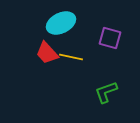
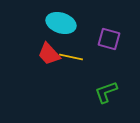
cyan ellipse: rotated 44 degrees clockwise
purple square: moved 1 px left, 1 px down
red trapezoid: moved 2 px right, 1 px down
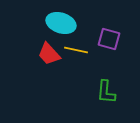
yellow line: moved 5 px right, 7 px up
green L-shape: rotated 65 degrees counterclockwise
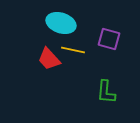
yellow line: moved 3 px left
red trapezoid: moved 5 px down
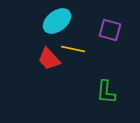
cyan ellipse: moved 4 px left, 2 px up; rotated 56 degrees counterclockwise
purple square: moved 1 px right, 9 px up
yellow line: moved 1 px up
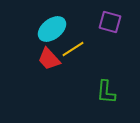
cyan ellipse: moved 5 px left, 8 px down
purple square: moved 8 px up
yellow line: rotated 45 degrees counterclockwise
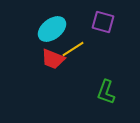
purple square: moved 7 px left
red trapezoid: moved 4 px right; rotated 25 degrees counterclockwise
green L-shape: rotated 15 degrees clockwise
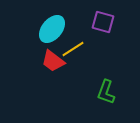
cyan ellipse: rotated 12 degrees counterclockwise
red trapezoid: moved 2 px down; rotated 15 degrees clockwise
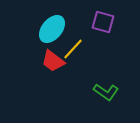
yellow line: rotated 15 degrees counterclockwise
green L-shape: rotated 75 degrees counterclockwise
